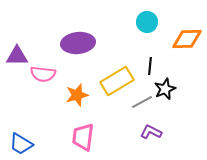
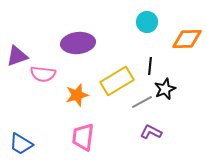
purple triangle: rotated 20 degrees counterclockwise
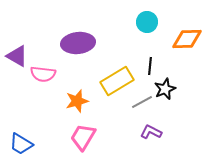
purple triangle: rotated 50 degrees clockwise
orange star: moved 6 px down
pink trapezoid: rotated 24 degrees clockwise
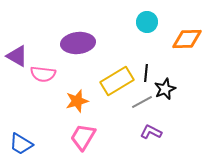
black line: moved 4 px left, 7 px down
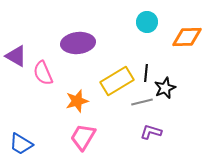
orange diamond: moved 2 px up
purple triangle: moved 1 px left
pink semicircle: moved 1 px up; rotated 60 degrees clockwise
black star: moved 1 px up
gray line: rotated 15 degrees clockwise
purple L-shape: rotated 10 degrees counterclockwise
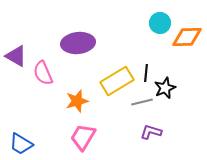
cyan circle: moved 13 px right, 1 px down
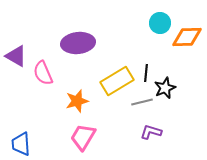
blue trapezoid: rotated 55 degrees clockwise
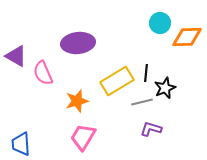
purple L-shape: moved 3 px up
